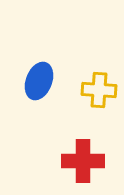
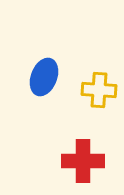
blue ellipse: moved 5 px right, 4 px up
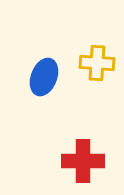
yellow cross: moved 2 px left, 27 px up
